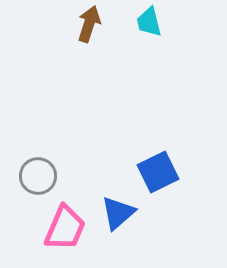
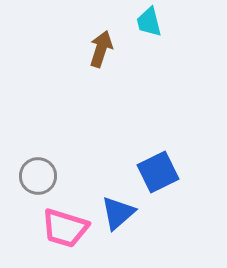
brown arrow: moved 12 px right, 25 px down
pink trapezoid: rotated 84 degrees clockwise
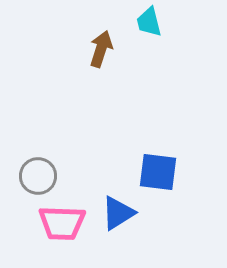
blue square: rotated 33 degrees clockwise
blue triangle: rotated 9 degrees clockwise
pink trapezoid: moved 3 px left, 5 px up; rotated 15 degrees counterclockwise
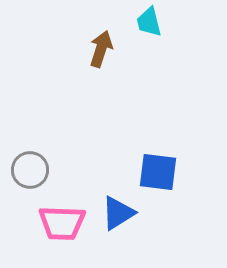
gray circle: moved 8 px left, 6 px up
